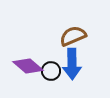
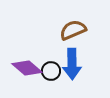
brown semicircle: moved 6 px up
purple diamond: moved 1 px left, 2 px down
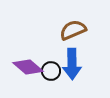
purple diamond: moved 1 px right, 1 px up
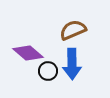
purple diamond: moved 14 px up
black circle: moved 3 px left
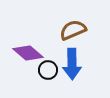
black circle: moved 1 px up
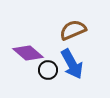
blue arrow: rotated 28 degrees counterclockwise
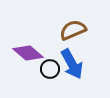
black circle: moved 2 px right, 1 px up
